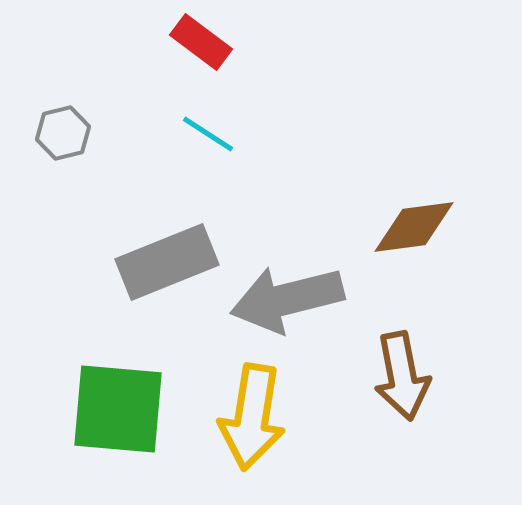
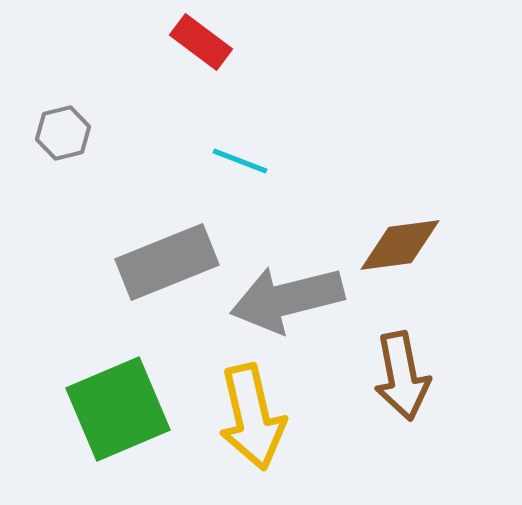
cyan line: moved 32 px right, 27 px down; rotated 12 degrees counterclockwise
brown diamond: moved 14 px left, 18 px down
green square: rotated 28 degrees counterclockwise
yellow arrow: rotated 22 degrees counterclockwise
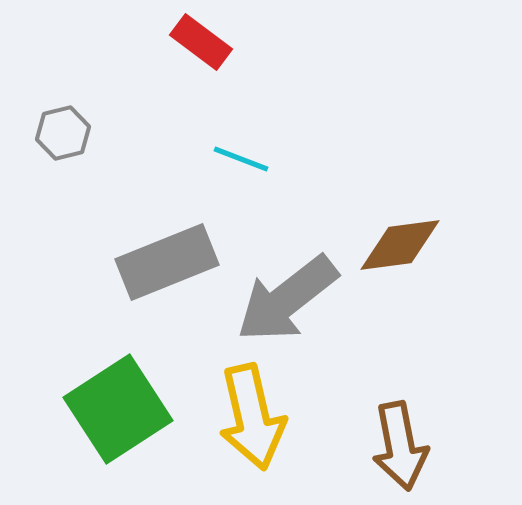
cyan line: moved 1 px right, 2 px up
gray arrow: rotated 24 degrees counterclockwise
brown arrow: moved 2 px left, 70 px down
green square: rotated 10 degrees counterclockwise
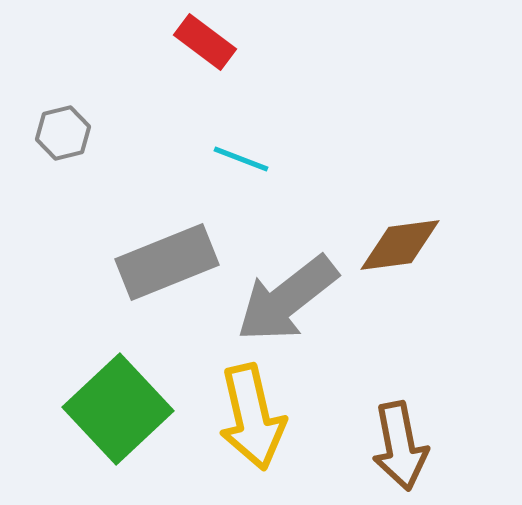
red rectangle: moved 4 px right
green square: rotated 10 degrees counterclockwise
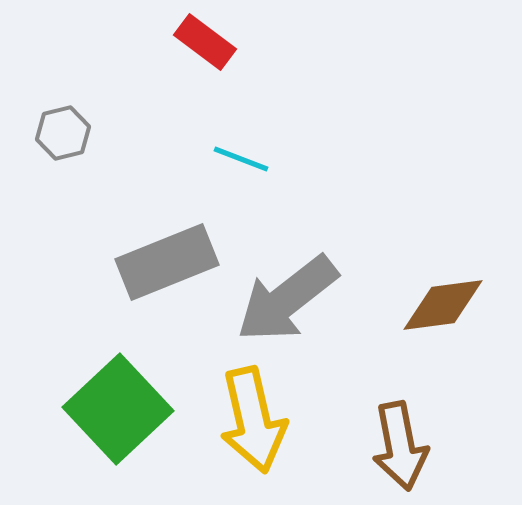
brown diamond: moved 43 px right, 60 px down
yellow arrow: moved 1 px right, 3 px down
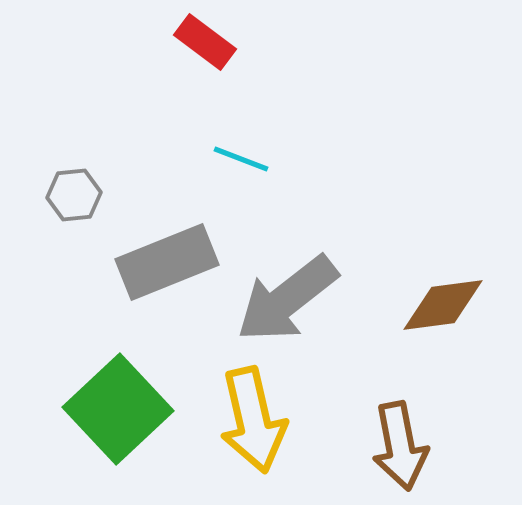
gray hexagon: moved 11 px right, 62 px down; rotated 8 degrees clockwise
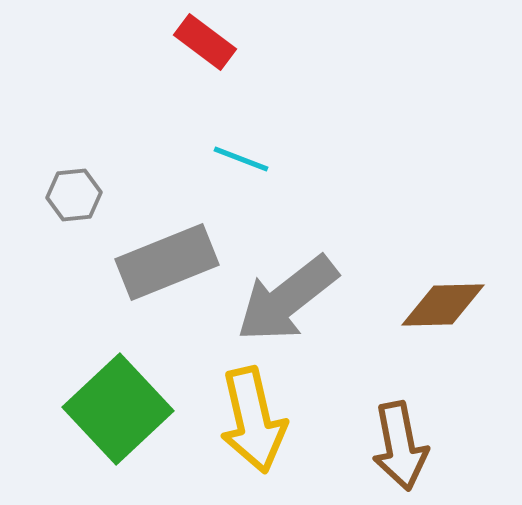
brown diamond: rotated 6 degrees clockwise
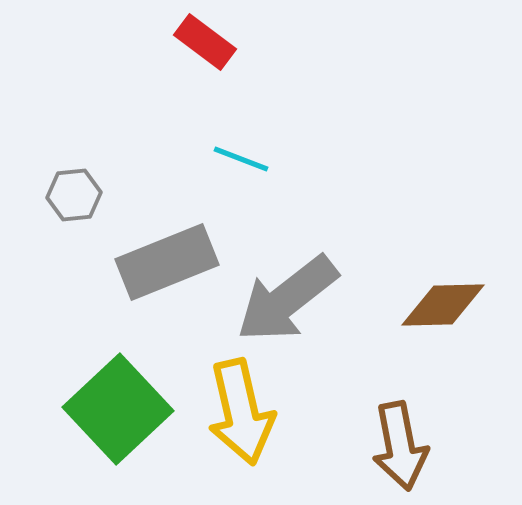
yellow arrow: moved 12 px left, 8 px up
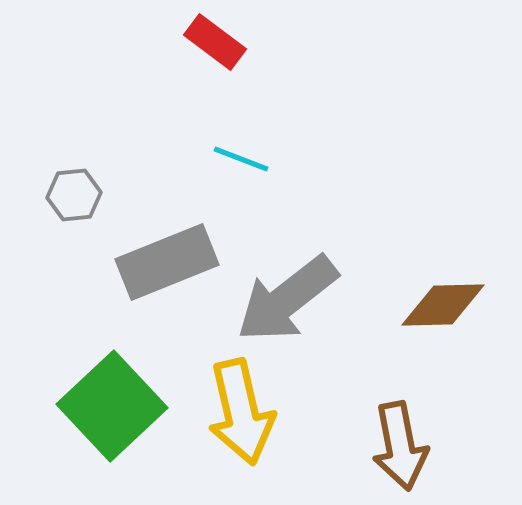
red rectangle: moved 10 px right
green square: moved 6 px left, 3 px up
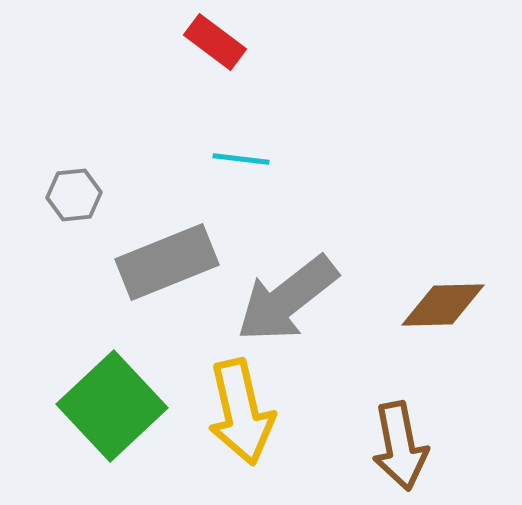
cyan line: rotated 14 degrees counterclockwise
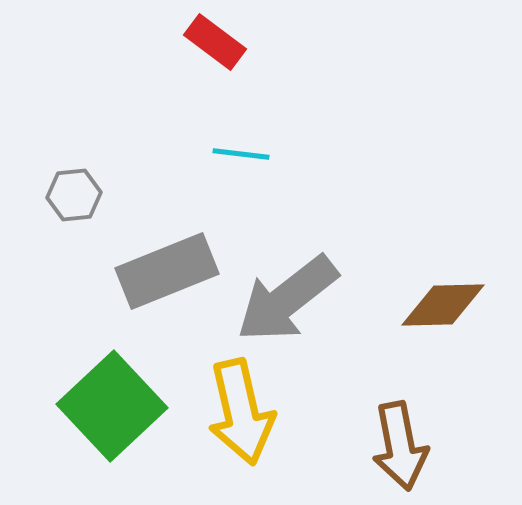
cyan line: moved 5 px up
gray rectangle: moved 9 px down
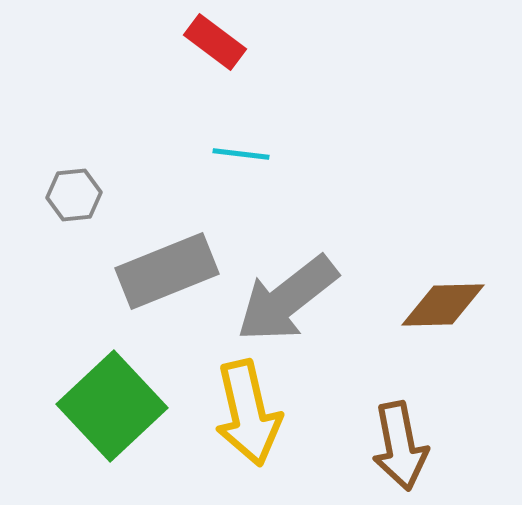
yellow arrow: moved 7 px right, 1 px down
